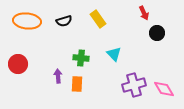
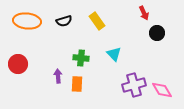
yellow rectangle: moved 1 px left, 2 px down
pink diamond: moved 2 px left, 1 px down
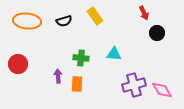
yellow rectangle: moved 2 px left, 5 px up
cyan triangle: rotated 42 degrees counterclockwise
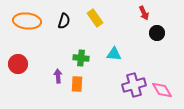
yellow rectangle: moved 2 px down
black semicircle: rotated 56 degrees counterclockwise
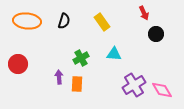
yellow rectangle: moved 7 px right, 4 px down
black circle: moved 1 px left, 1 px down
green cross: rotated 35 degrees counterclockwise
purple arrow: moved 1 px right, 1 px down
purple cross: rotated 15 degrees counterclockwise
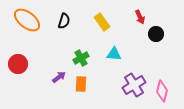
red arrow: moved 4 px left, 4 px down
orange ellipse: moved 1 px up; rotated 32 degrees clockwise
purple arrow: rotated 56 degrees clockwise
orange rectangle: moved 4 px right
pink diamond: moved 1 px down; rotated 45 degrees clockwise
